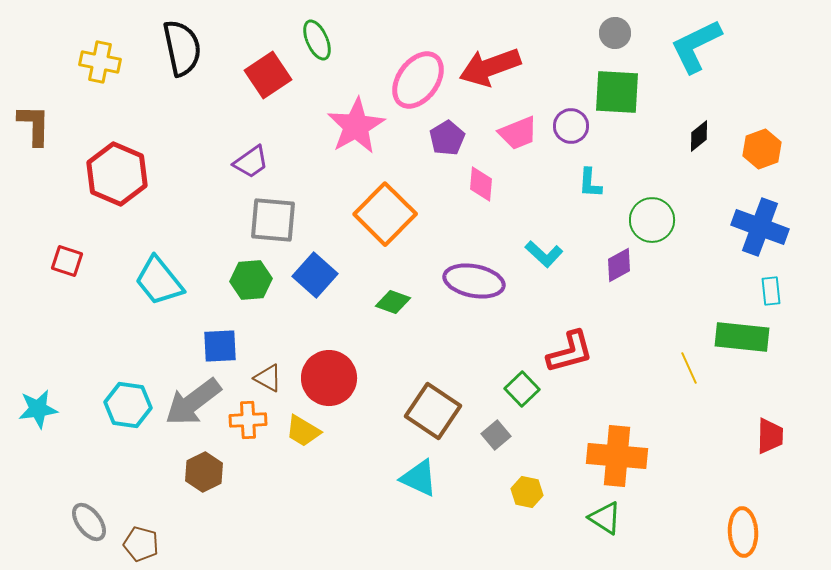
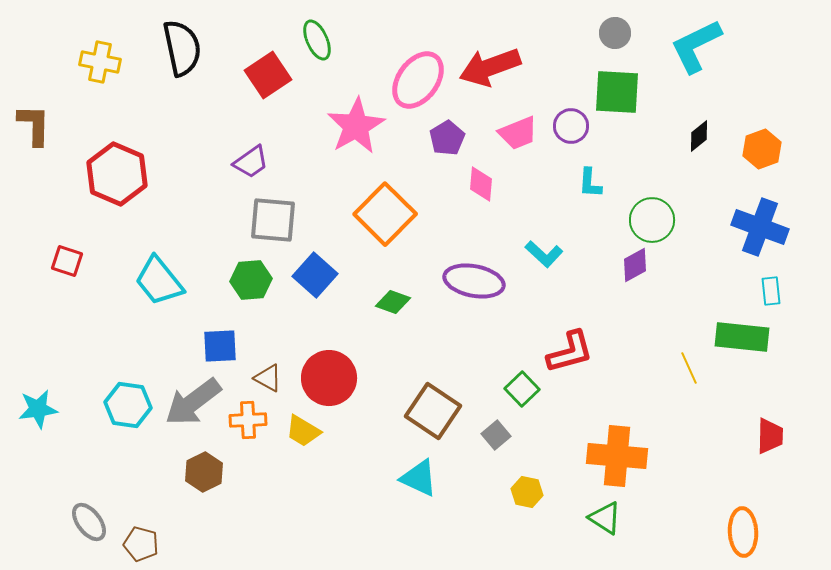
purple diamond at (619, 265): moved 16 px right
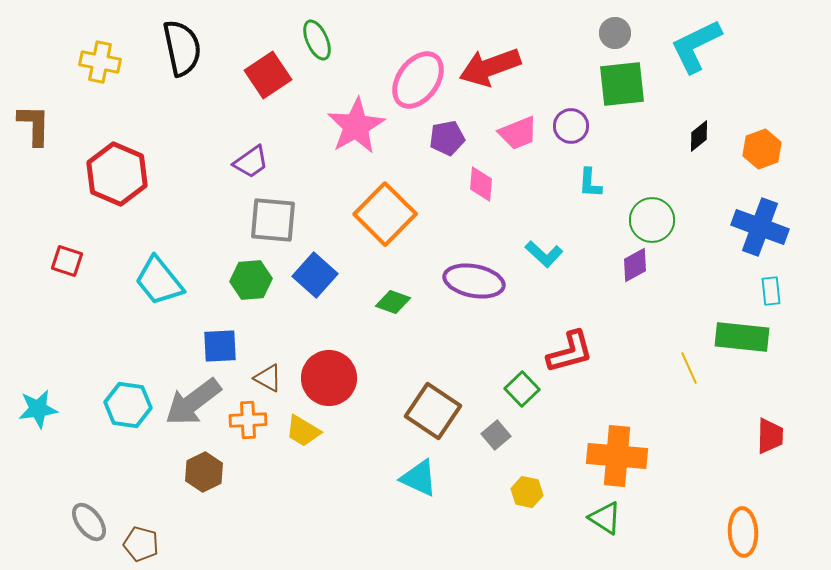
green square at (617, 92): moved 5 px right, 8 px up; rotated 9 degrees counterclockwise
purple pentagon at (447, 138): rotated 20 degrees clockwise
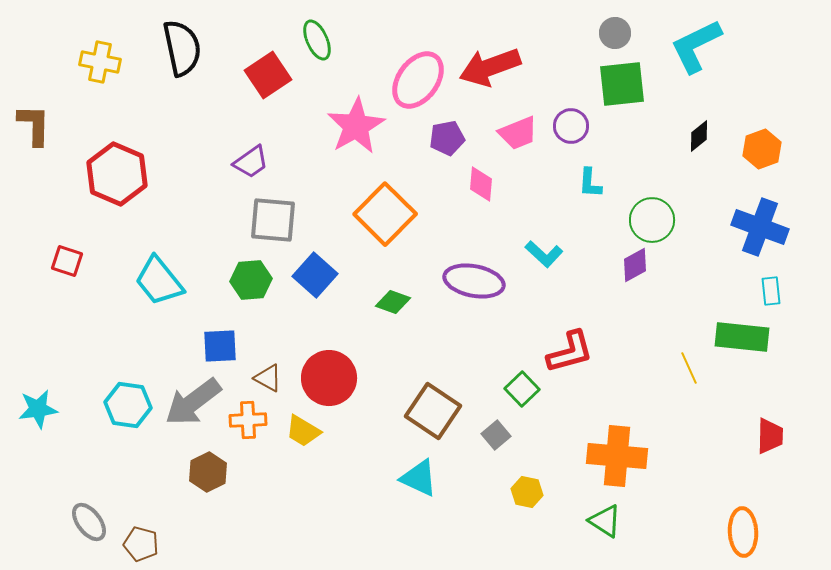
brown hexagon at (204, 472): moved 4 px right
green triangle at (605, 518): moved 3 px down
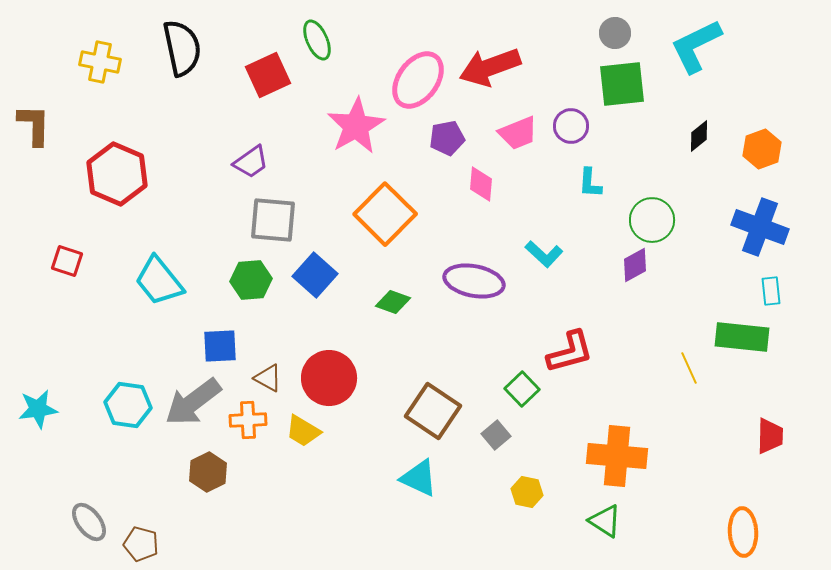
red square at (268, 75): rotated 9 degrees clockwise
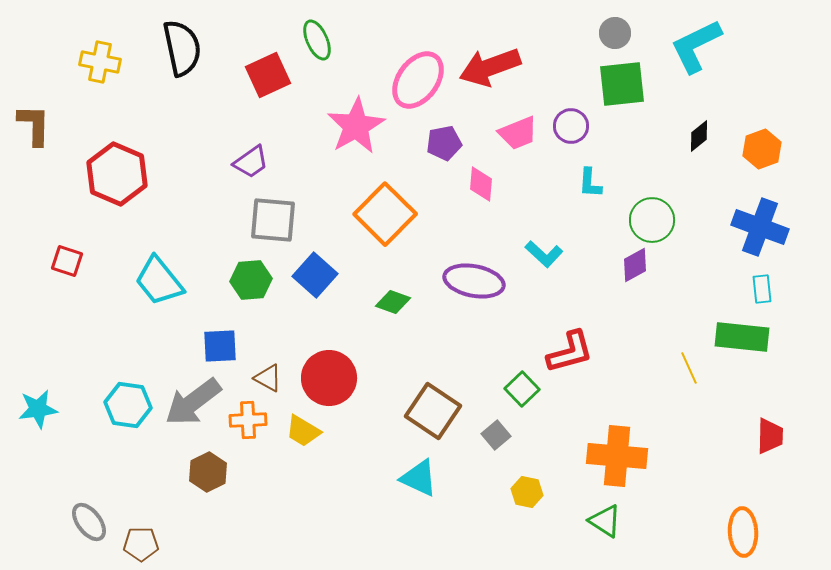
purple pentagon at (447, 138): moved 3 px left, 5 px down
cyan rectangle at (771, 291): moved 9 px left, 2 px up
brown pentagon at (141, 544): rotated 16 degrees counterclockwise
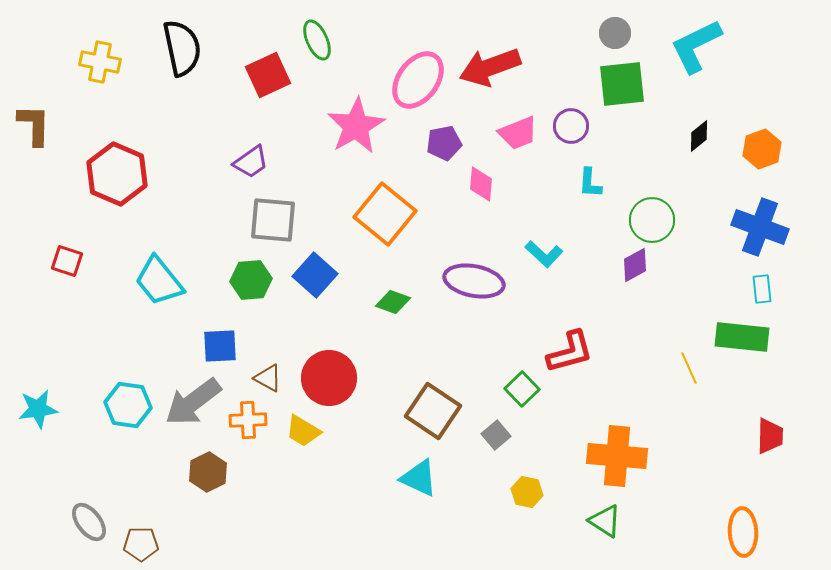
orange square at (385, 214): rotated 6 degrees counterclockwise
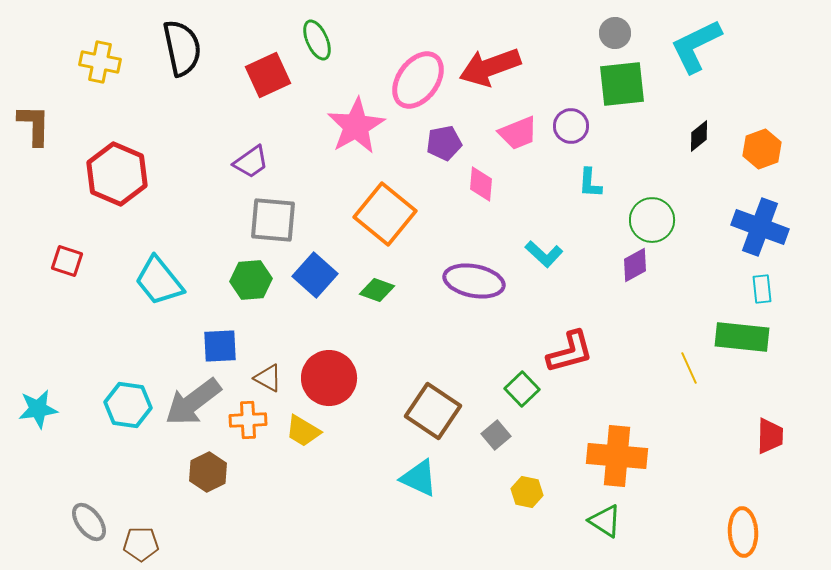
green diamond at (393, 302): moved 16 px left, 12 px up
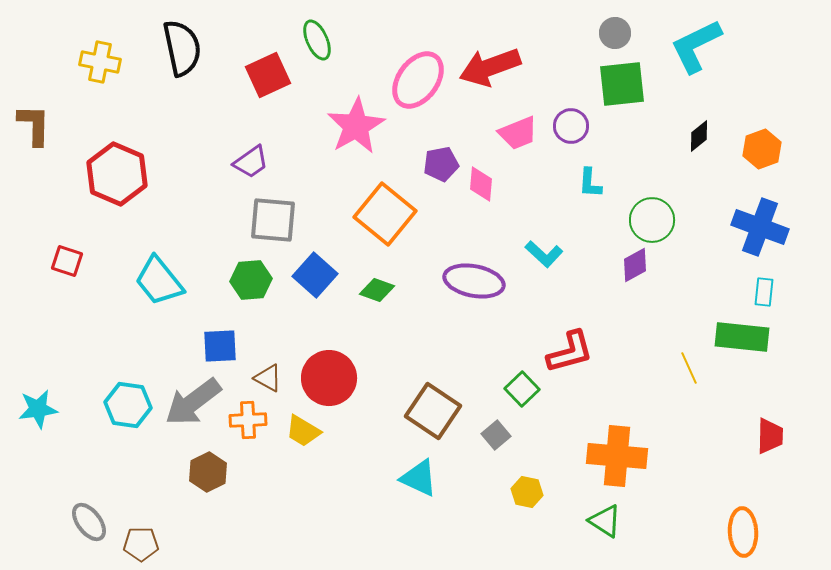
purple pentagon at (444, 143): moved 3 px left, 21 px down
cyan rectangle at (762, 289): moved 2 px right, 3 px down; rotated 12 degrees clockwise
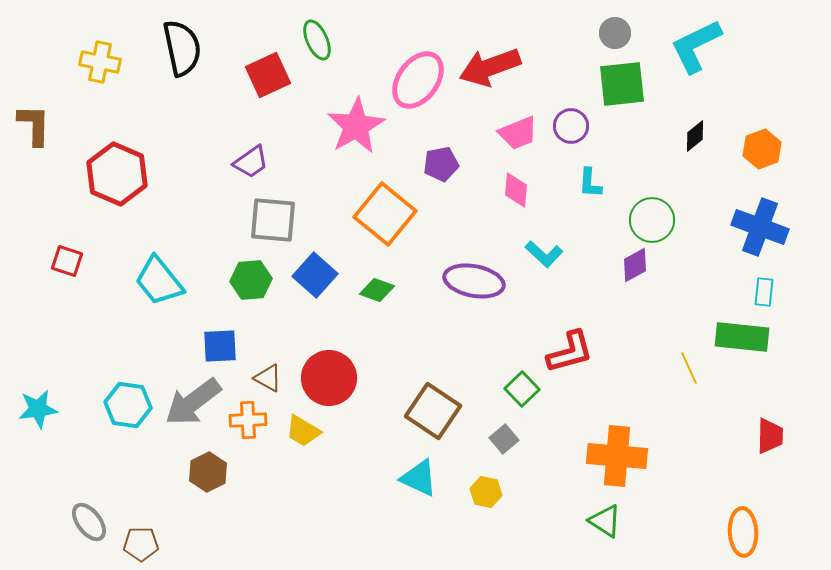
black diamond at (699, 136): moved 4 px left
pink diamond at (481, 184): moved 35 px right, 6 px down
gray square at (496, 435): moved 8 px right, 4 px down
yellow hexagon at (527, 492): moved 41 px left
